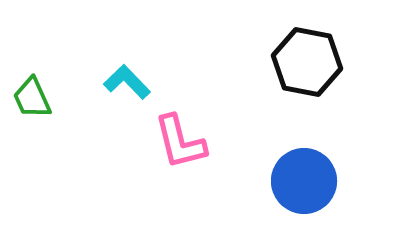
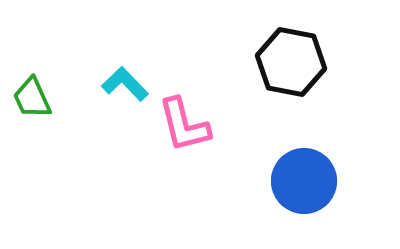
black hexagon: moved 16 px left
cyan L-shape: moved 2 px left, 2 px down
pink L-shape: moved 4 px right, 17 px up
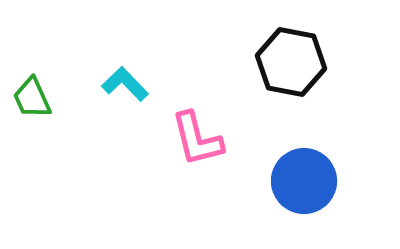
pink L-shape: moved 13 px right, 14 px down
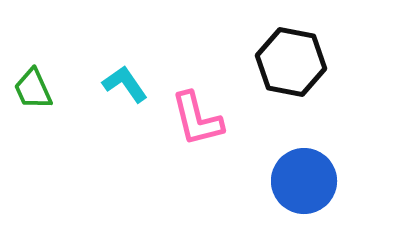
cyan L-shape: rotated 9 degrees clockwise
green trapezoid: moved 1 px right, 9 px up
pink L-shape: moved 20 px up
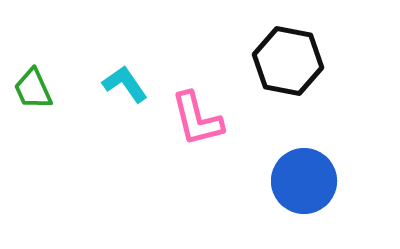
black hexagon: moved 3 px left, 1 px up
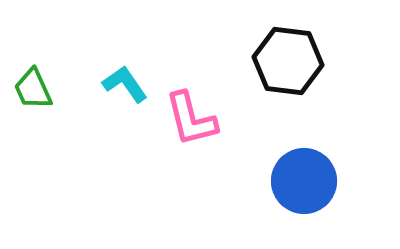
black hexagon: rotated 4 degrees counterclockwise
pink L-shape: moved 6 px left
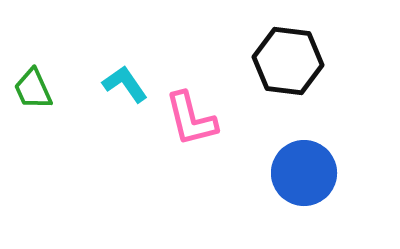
blue circle: moved 8 px up
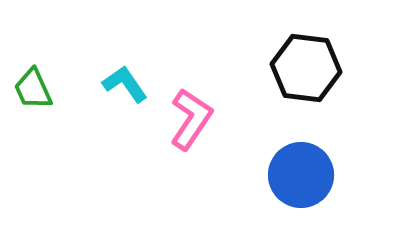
black hexagon: moved 18 px right, 7 px down
pink L-shape: rotated 132 degrees counterclockwise
blue circle: moved 3 px left, 2 px down
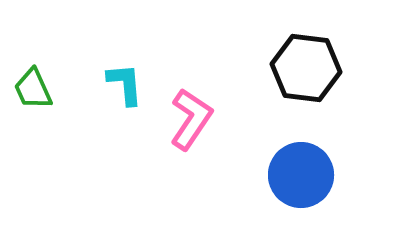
cyan L-shape: rotated 30 degrees clockwise
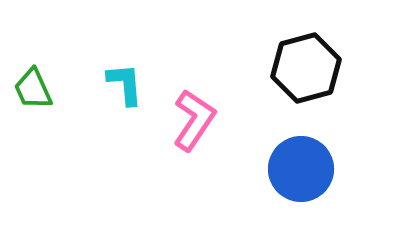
black hexagon: rotated 22 degrees counterclockwise
pink L-shape: moved 3 px right, 1 px down
blue circle: moved 6 px up
